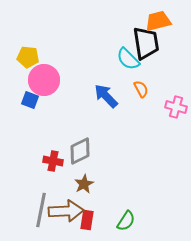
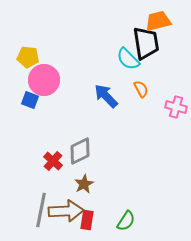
red cross: rotated 30 degrees clockwise
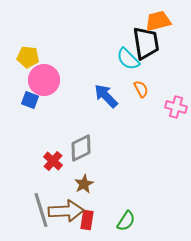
gray diamond: moved 1 px right, 3 px up
gray line: rotated 28 degrees counterclockwise
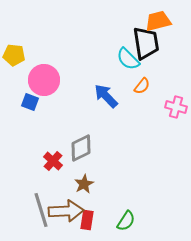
yellow pentagon: moved 14 px left, 2 px up
orange semicircle: moved 1 px right, 3 px up; rotated 66 degrees clockwise
blue square: moved 2 px down
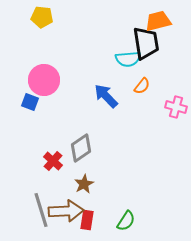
yellow pentagon: moved 28 px right, 38 px up
cyan semicircle: rotated 50 degrees counterclockwise
gray diamond: rotated 8 degrees counterclockwise
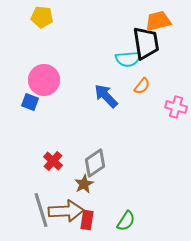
gray diamond: moved 14 px right, 15 px down
